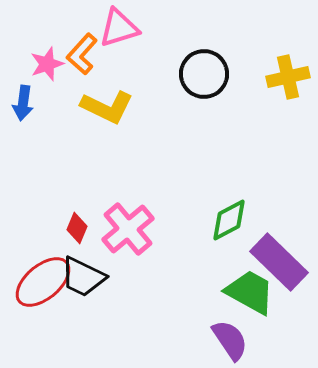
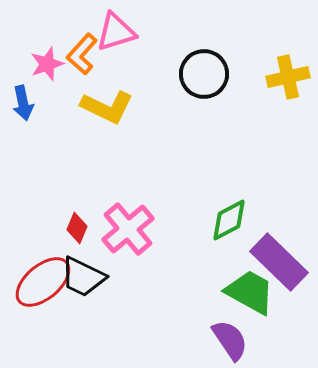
pink triangle: moved 3 px left, 4 px down
blue arrow: rotated 20 degrees counterclockwise
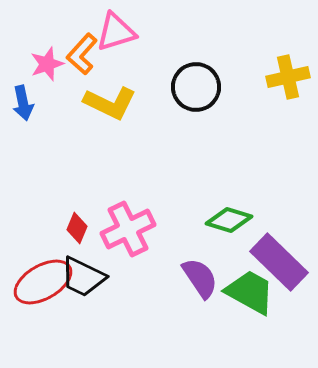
black circle: moved 8 px left, 13 px down
yellow L-shape: moved 3 px right, 4 px up
green diamond: rotated 45 degrees clockwise
pink cross: rotated 14 degrees clockwise
red ellipse: rotated 10 degrees clockwise
purple semicircle: moved 30 px left, 62 px up
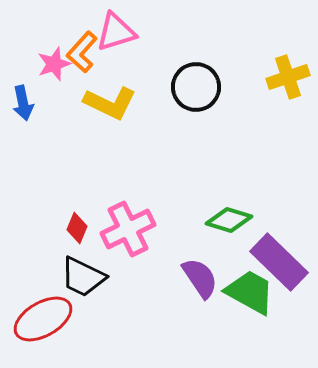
orange L-shape: moved 2 px up
pink star: moved 7 px right
yellow cross: rotated 6 degrees counterclockwise
red ellipse: moved 37 px down
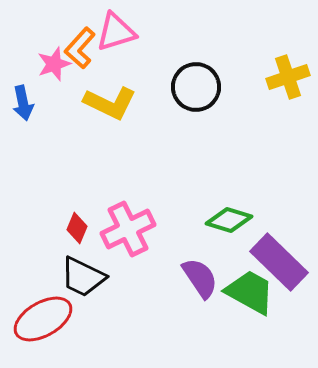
orange L-shape: moved 2 px left, 4 px up
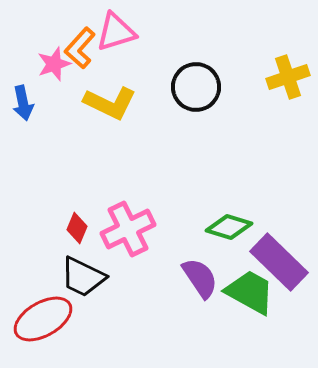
green diamond: moved 7 px down
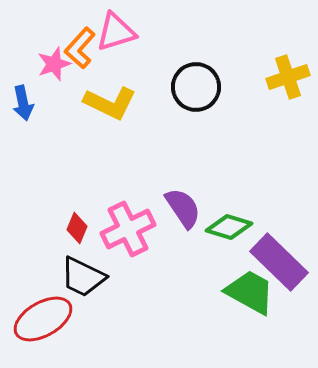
purple semicircle: moved 17 px left, 70 px up
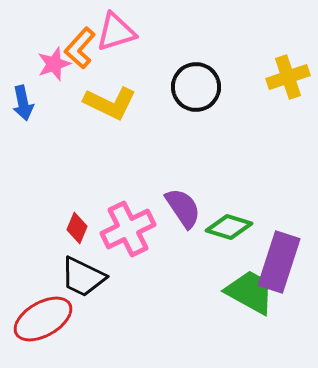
purple rectangle: rotated 64 degrees clockwise
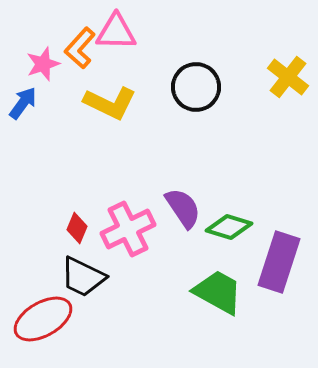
pink triangle: rotated 18 degrees clockwise
pink star: moved 11 px left
yellow cross: rotated 33 degrees counterclockwise
blue arrow: rotated 132 degrees counterclockwise
green trapezoid: moved 32 px left
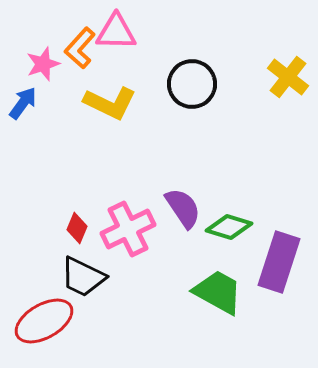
black circle: moved 4 px left, 3 px up
red ellipse: moved 1 px right, 2 px down
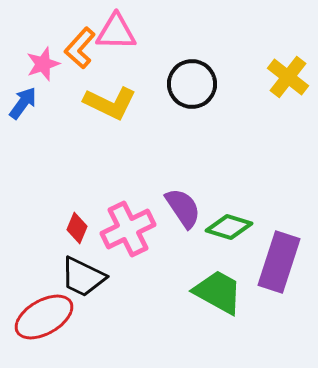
red ellipse: moved 4 px up
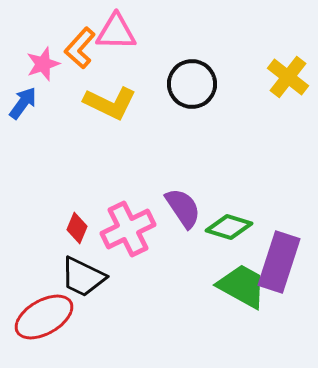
green trapezoid: moved 24 px right, 6 px up
